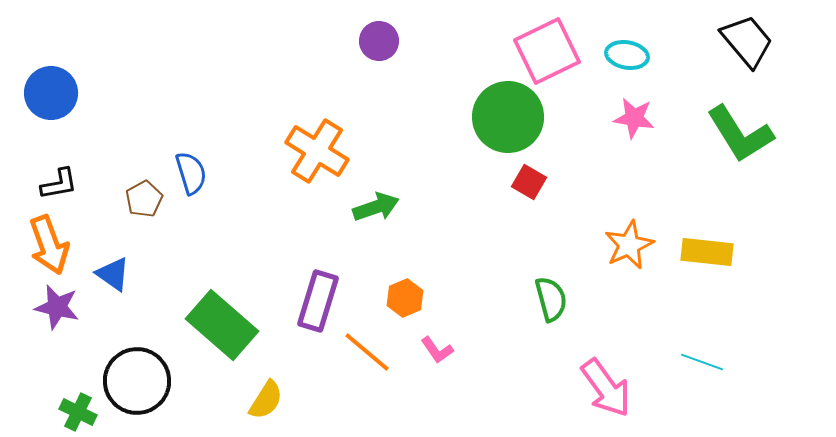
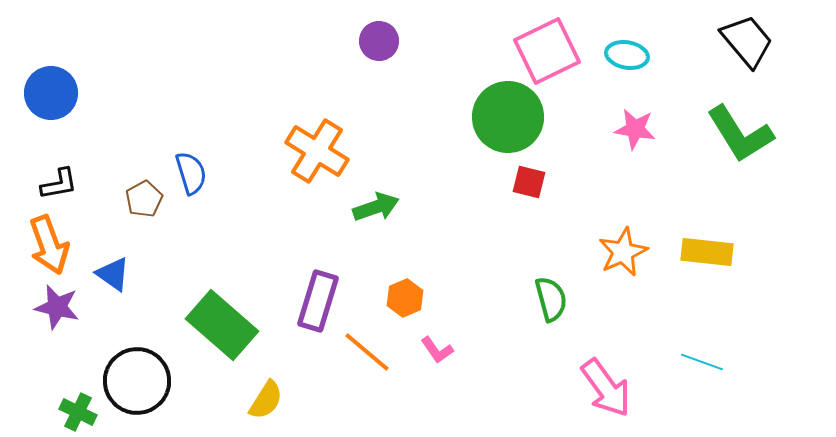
pink star: moved 1 px right, 11 px down
red square: rotated 16 degrees counterclockwise
orange star: moved 6 px left, 7 px down
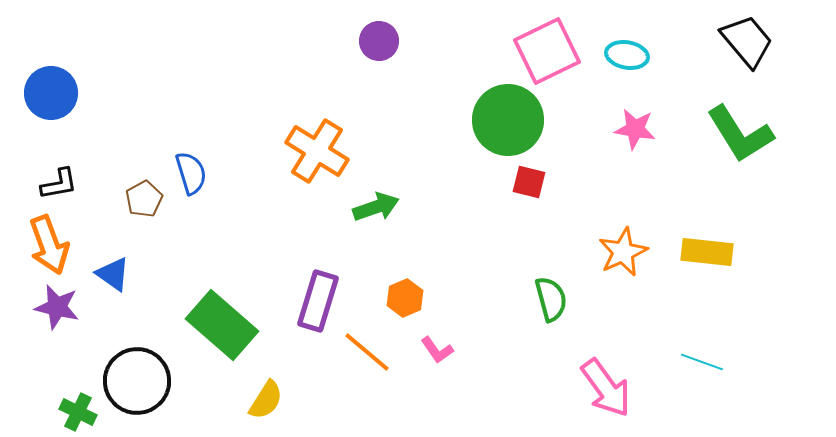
green circle: moved 3 px down
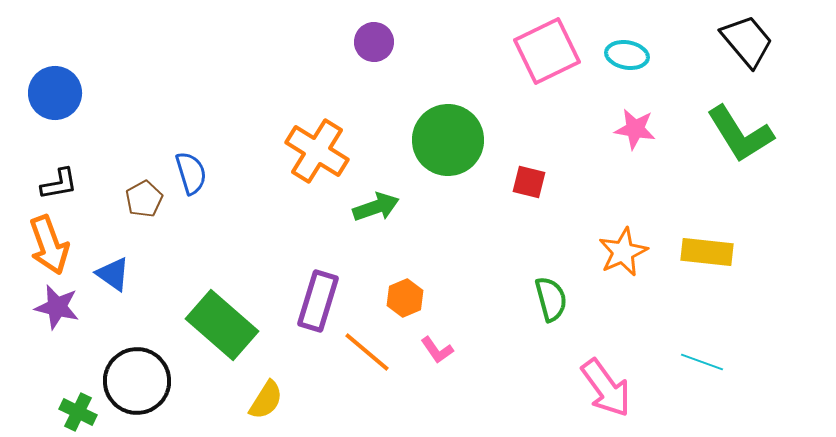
purple circle: moved 5 px left, 1 px down
blue circle: moved 4 px right
green circle: moved 60 px left, 20 px down
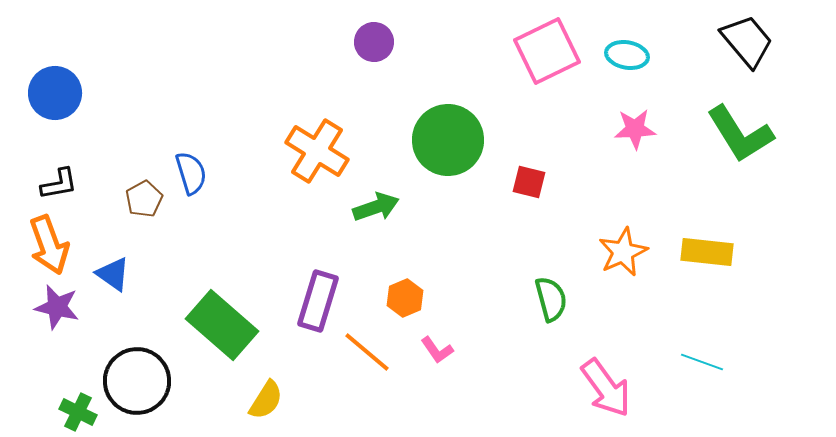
pink star: rotated 12 degrees counterclockwise
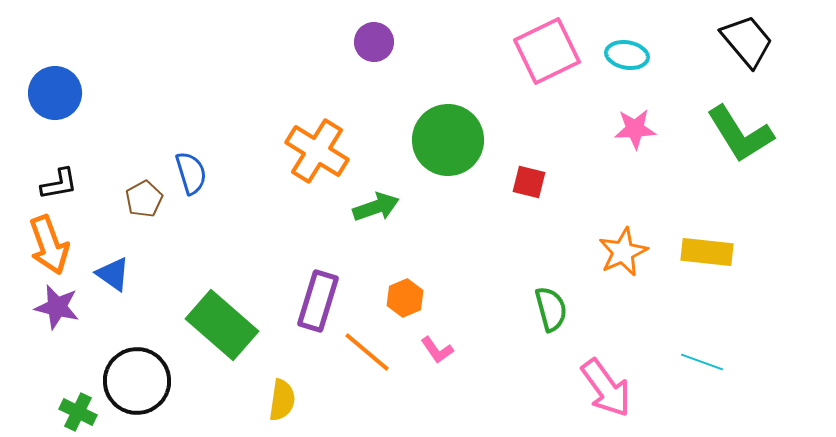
green semicircle: moved 10 px down
yellow semicircle: moved 16 px right; rotated 24 degrees counterclockwise
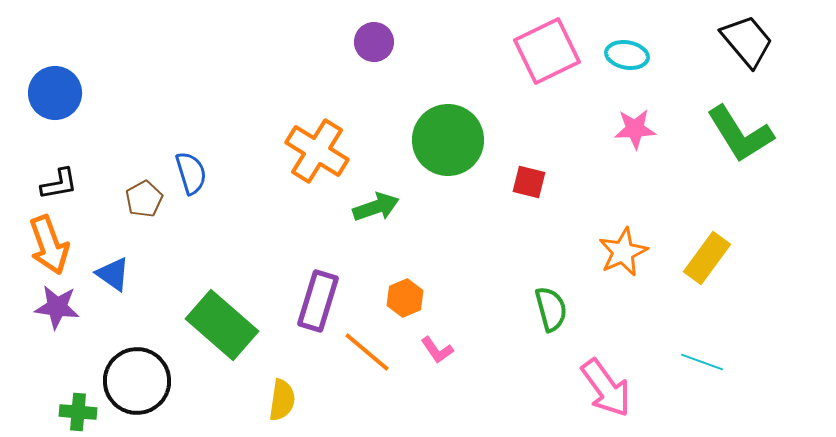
yellow rectangle: moved 6 px down; rotated 60 degrees counterclockwise
purple star: rotated 6 degrees counterclockwise
green cross: rotated 21 degrees counterclockwise
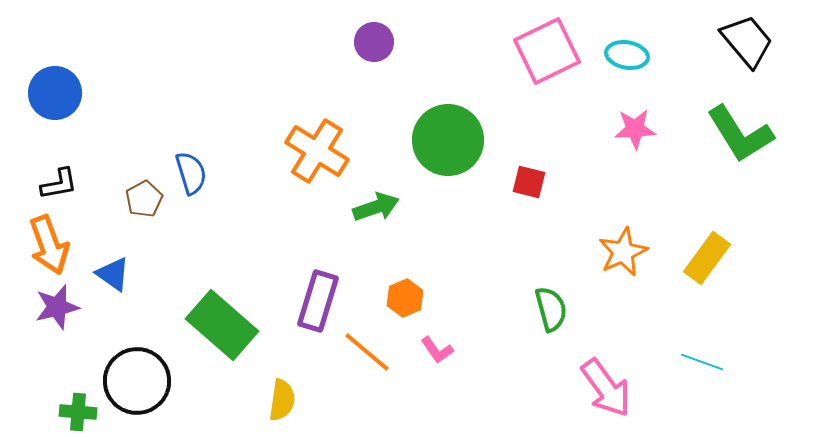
purple star: rotated 21 degrees counterclockwise
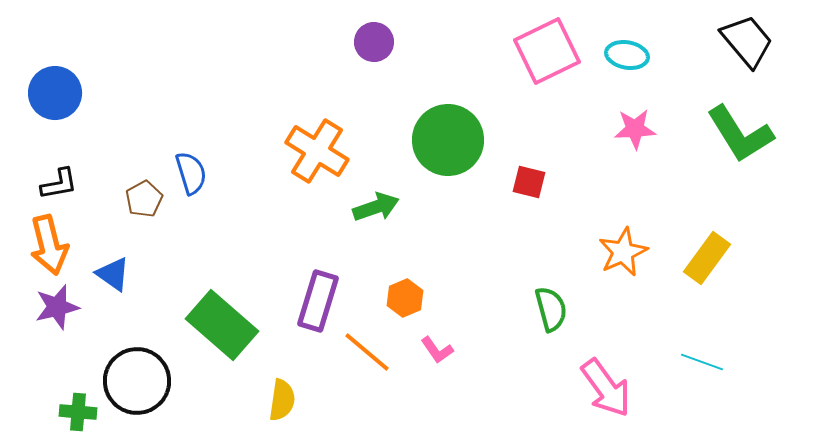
orange arrow: rotated 6 degrees clockwise
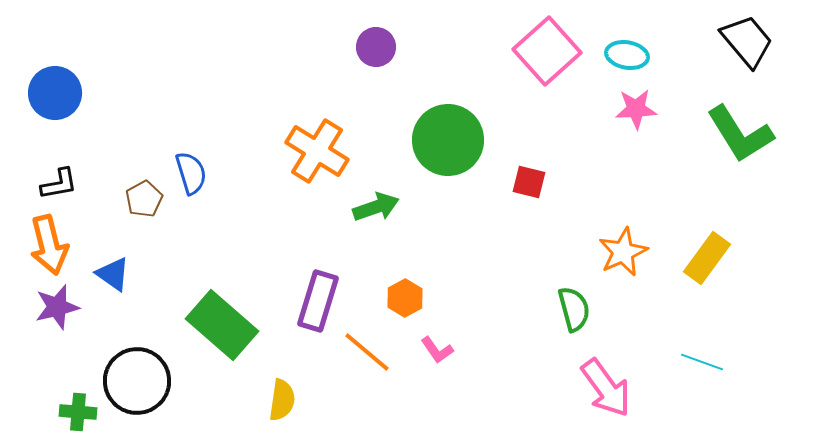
purple circle: moved 2 px right, 5 px down
pink square: rotated 16 degrees counterclockwise
pink star: moved 1 px right, 20 px up
orange hexagon: rotated 6 degrees counterclockwise
green semicircle: moved 23 px right
